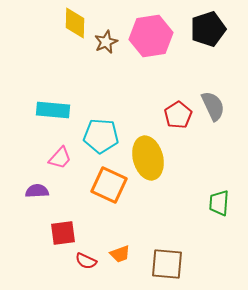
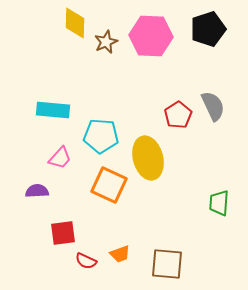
pink hexagon: rotated 12 degrees clockwise
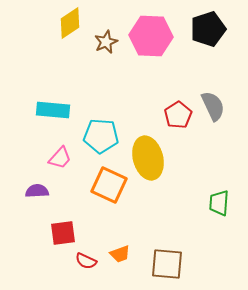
yellow diamond: moved 5 px left; rotated 56 degrees clockwise
